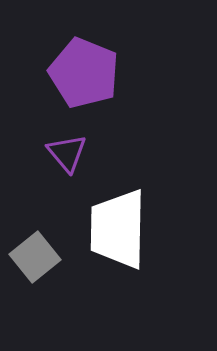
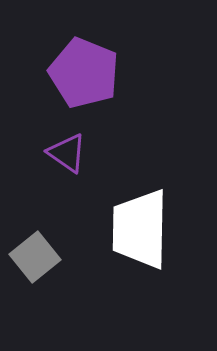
purple triangle: rotated 15 degrees counterclockwise
white trapezoid: moved 22 px right
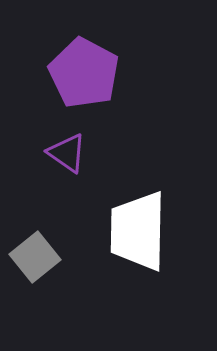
purple pentagon: rotated 6 degrees clockwise
white trapezoid: moved 2 px left, 2 px down
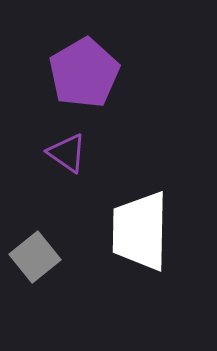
purple pentagon: rotated 14 degrees clockwise
white trapezoid: moved 2 px right
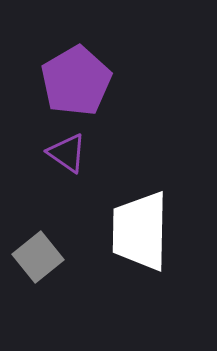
purple pentagon: moved 8 px left, 8 px down
gray square: moved 3 px right
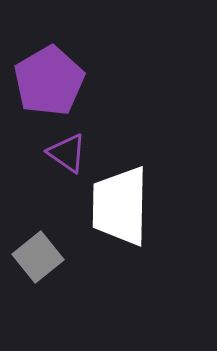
purple pentagon: moved 27 px left
white trapezoid: moved 20 px left, 25 px up
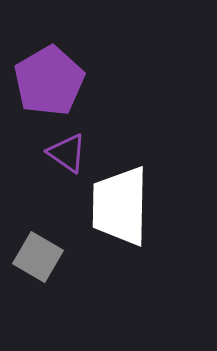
gray square: rotated 21 degrees counterclockwise
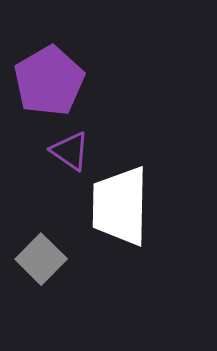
purple triangle: moved 3 px right, 2 px up
gray square: moved 3 px right, 2 px down; rotated 15 degrees clockwise
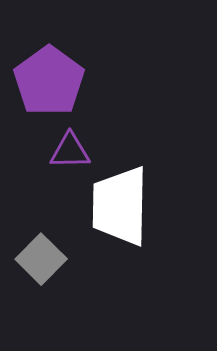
purple pentagon: rotated 6 degrees counterclockwise
purple triangle: rotated 36 degrees counterclockwise
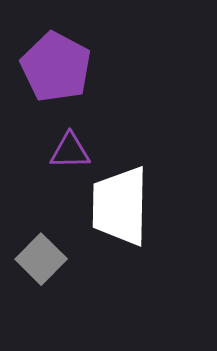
purple pentagon: moved 7 px right, 14 px up; rotated 8 degrees counterclockwise
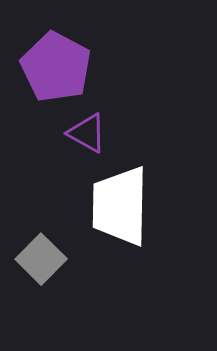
purple triangle: moved 17 px right, 18 px up; rotated 30 degrees clockwise
